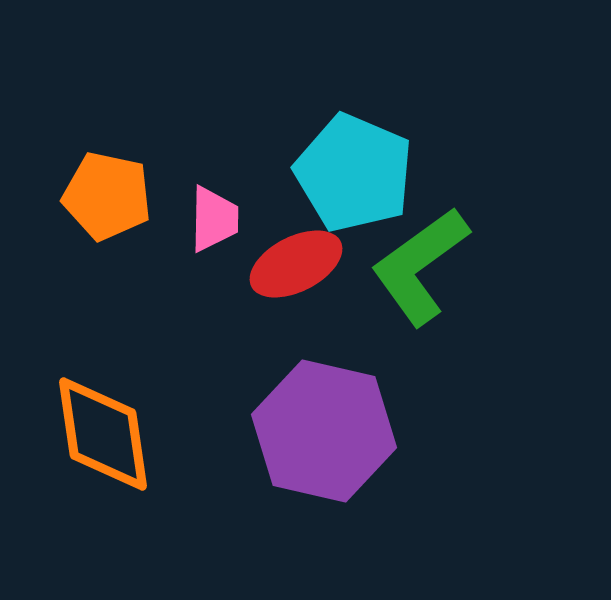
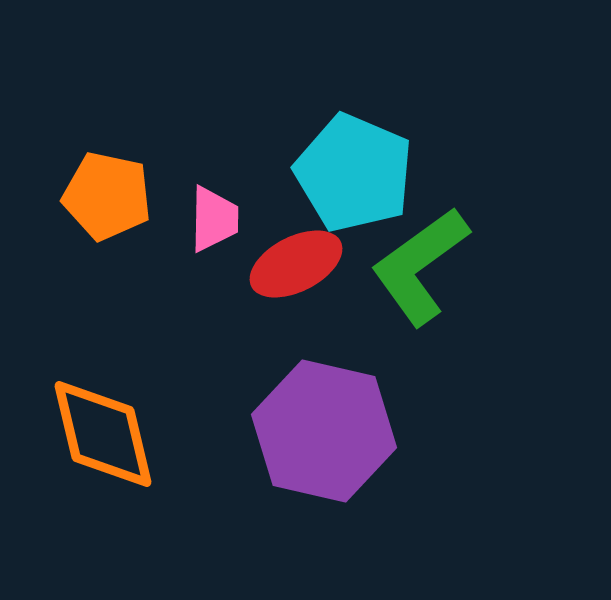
orange diamond: rotated 5 degrees counterclockwise
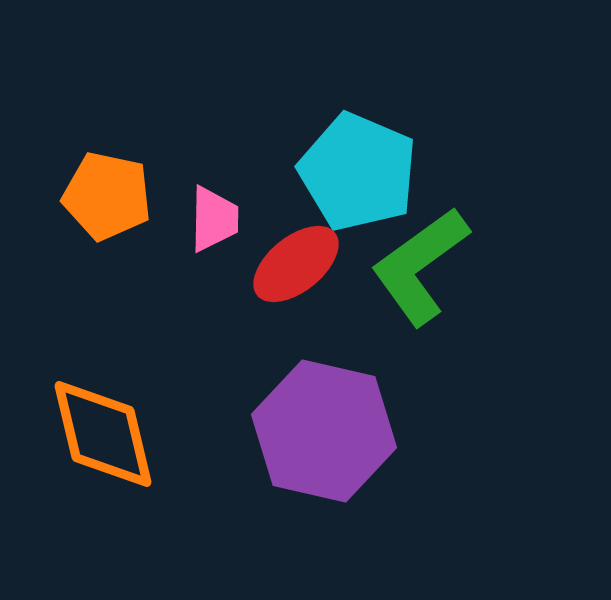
cyan pentagon: moved 4 px right, 1 px up
red ellipse: rotated 12 degrees counterclockwise
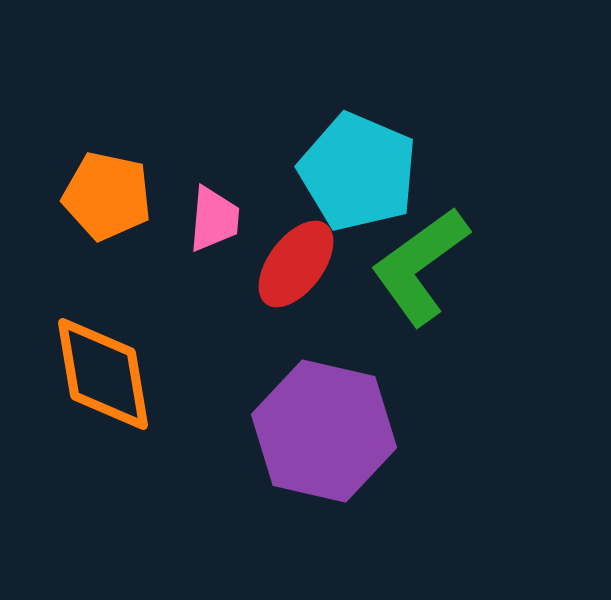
pink trapezoid: rotated 4 degrees clockwise
red ellipse: rotated 14 degrees counterclockwise
orange diamond: moved 60 px up; rotated 4 degrees clockwise
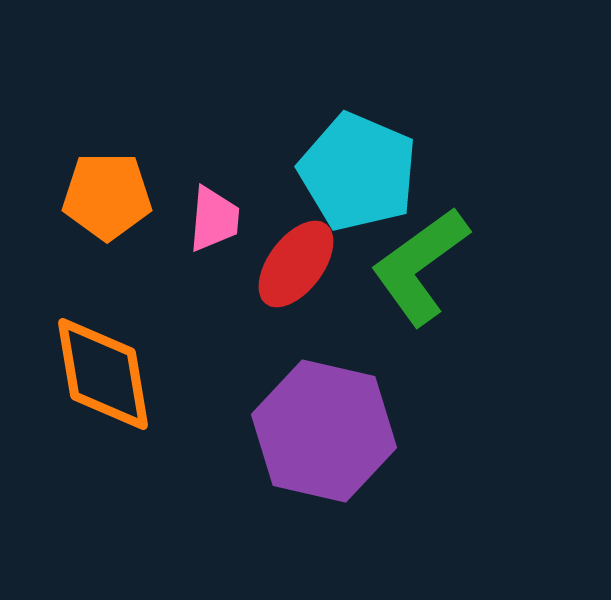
orange pentagon: rotated 12 degrees counterclockwise
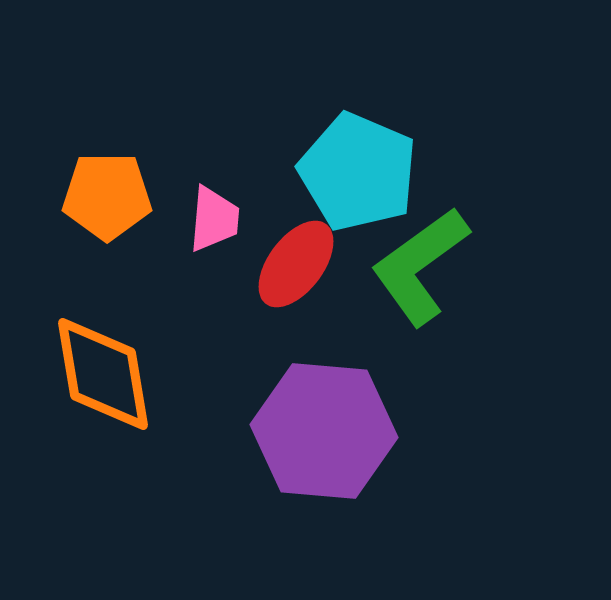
purple hexagon: rotated 8 degrees counterclockwise
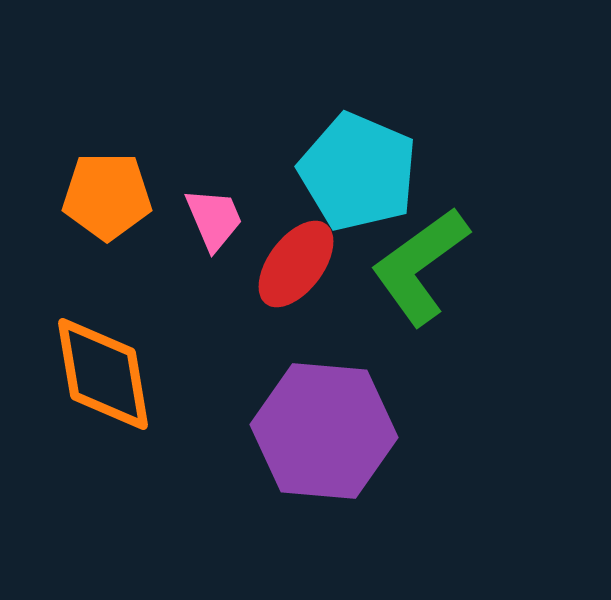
pink trapezoid: rotated 28 degrees counterclockwise
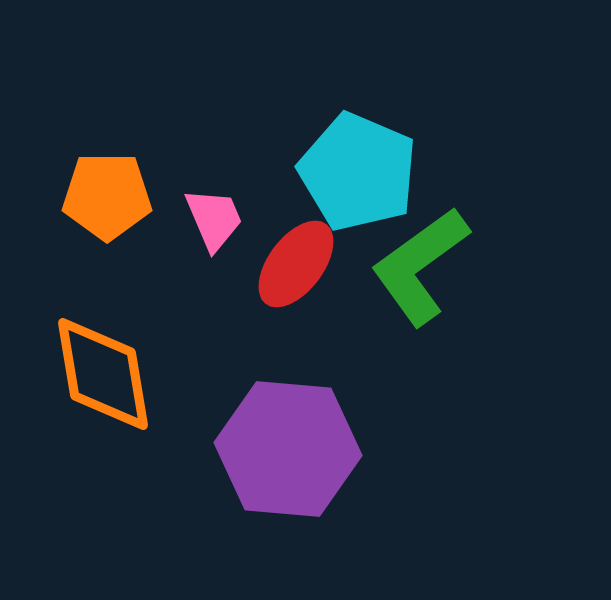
purple hexagon: moved 36 px left, 18 px down
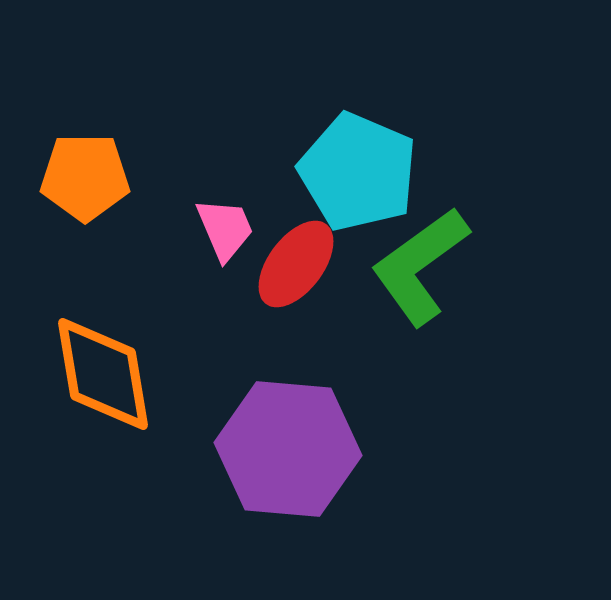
orange pentagon: moved 22 px left, 19 px up
pink trapezoid: moved 11 px right, 10 px down
